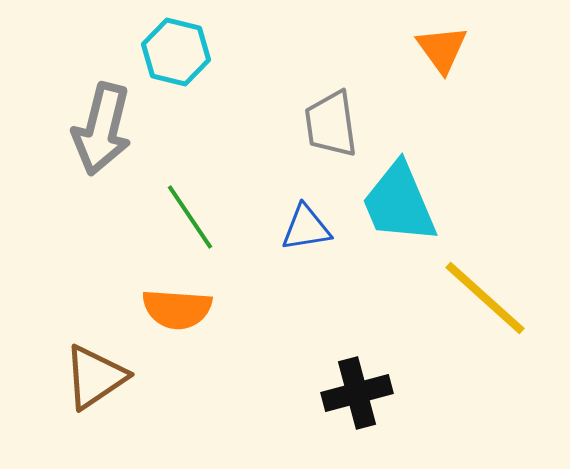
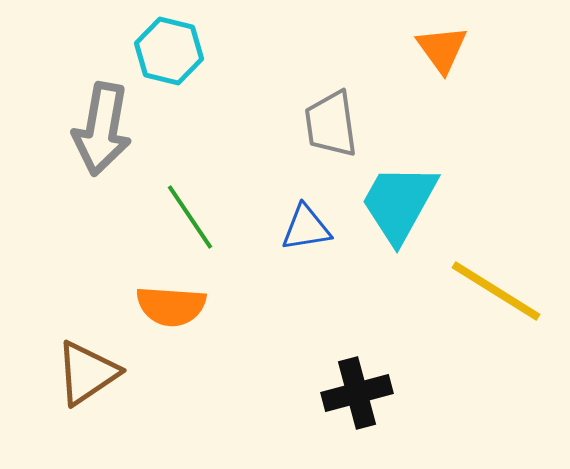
cyan hexagon: moved 7 px left, 1 px up
gray arrow: rotated 4 degrees counterclockwise
cyan trapezoid: rotated 52 degrees clockwise
yellow line: moved 11 px right, 7 px up; rotated 10 degrees counterclockwise
orange semicircle: moved 6 px left, 3 px up
brown triangle: moved 8 px left, 4 px up
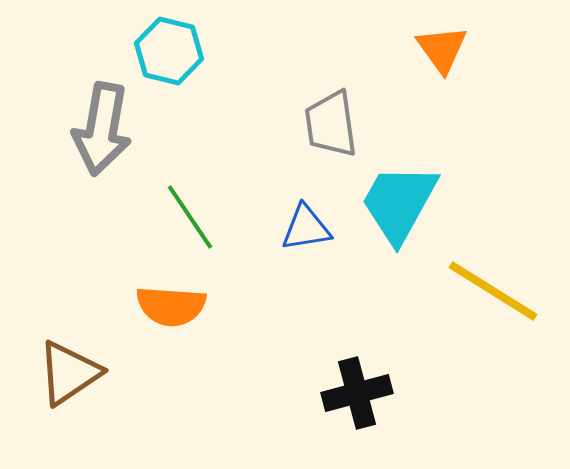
yellow line: moved 3 px left
brown triangle: moved 18 px left
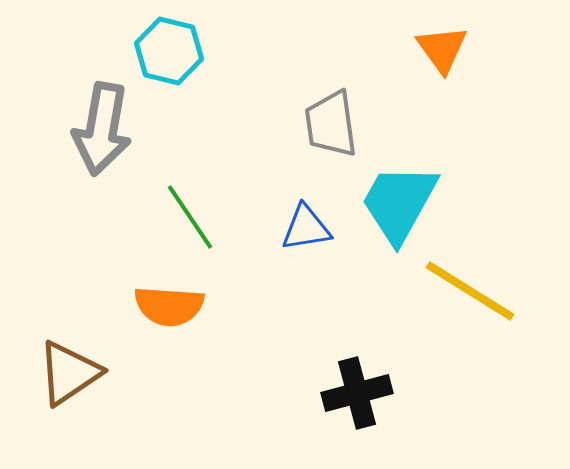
yellow line: moved 23 px left
orange semicircle: moved 2 px left
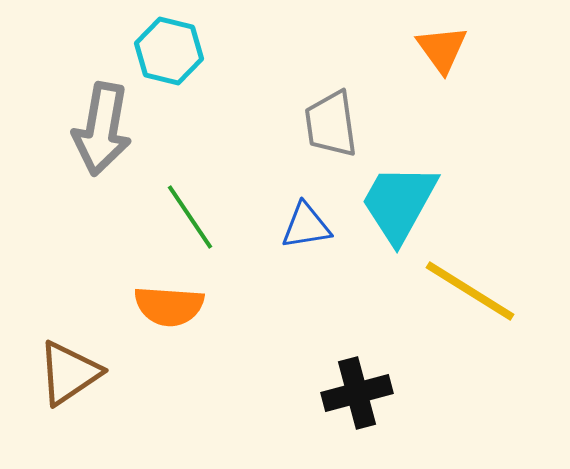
blue triangle: moved 2 px up
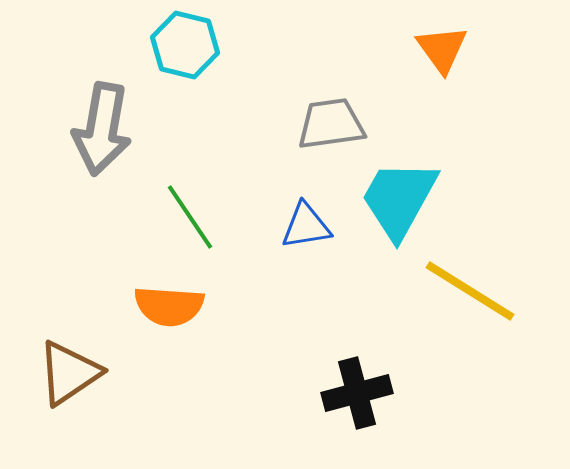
cyan hexagon: moved 16 px right, 6 px up
gray trapezoid: rotated 90 degrees clockwise
cyan trapezoid: moved 4 px up
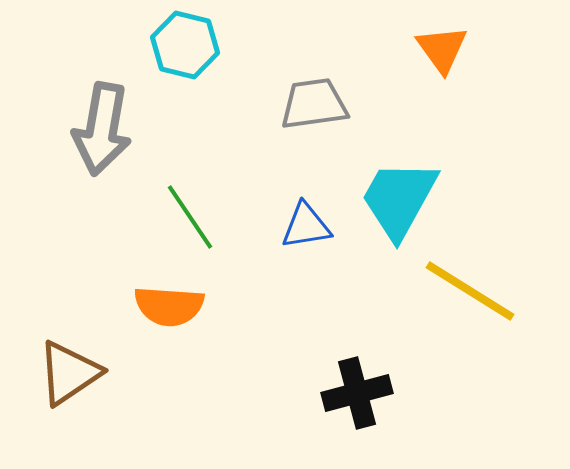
gray trapezoid: moved 17 px left, 20 px up
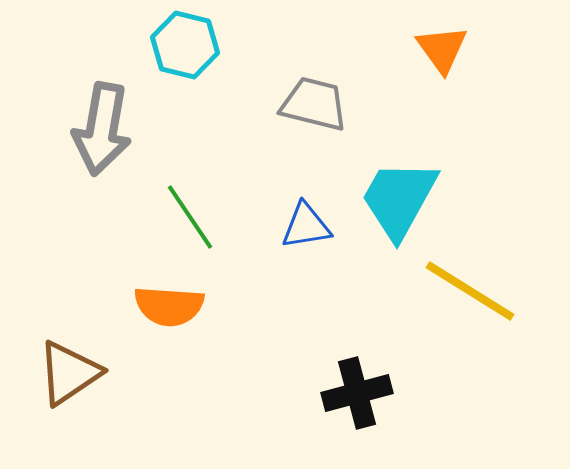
gray trapezoid: rotated 22 degrees clockwise
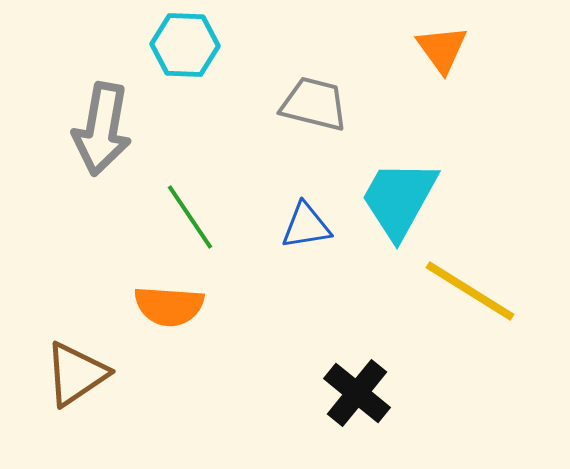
cyan hexagon: rotated 12 degrees counterclockwise
brown triangle: moved 7 px right, 1 px down
black cross: rotated 36 degrees counterclockwise
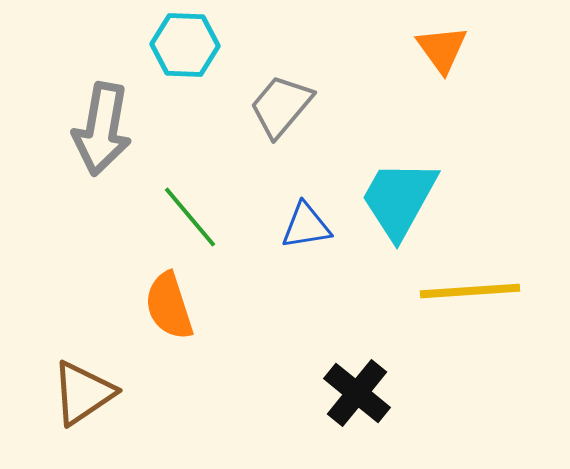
gray trapezoid: moved 33 px left, 2 px down; rotated 64 degrees counterclockwise
green line: rotated 6 degrees counterclockwise
yellow line: rotated 36 degrees counterclockwise
orange semicircle: rotated 68 degrees clockwise
brown triangle: moved 7 px right, 19 px down
